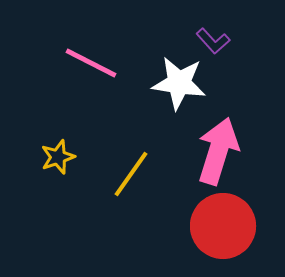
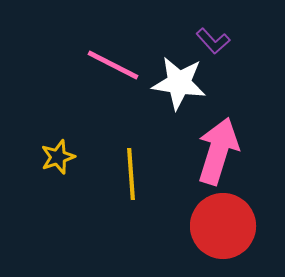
pink line: moved 22 px right, 2 px down
yellow line: rotated 39 degrees counterclockwise
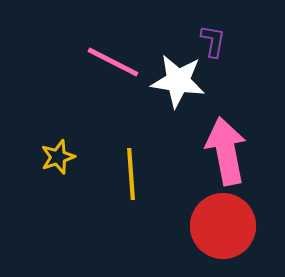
purple L-shape: rotated 128 degrees counterclockwise
pink line: moved 3 px up
white star: moved 1 px left, 2 px up
pink arrow: moved 8 px right; rotated 28 degrees counterclockwise
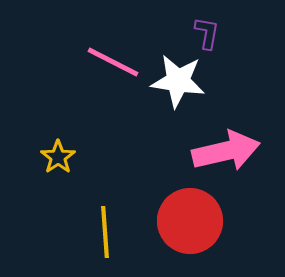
purple L-shape: moved 6 px left, 8 px up
pink arrow: rotated 88 degrees clockwise
yellow star: rotated 16 degrees counterclockwise
yellow line: moved 26 px left, 58 px down
red circle: moved 33 px left, 5 px up
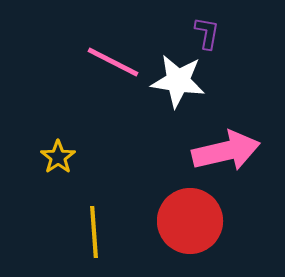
yellow line: moved 11 px left
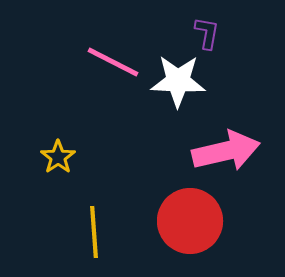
white star: rotated 6 degrees counterclockwise
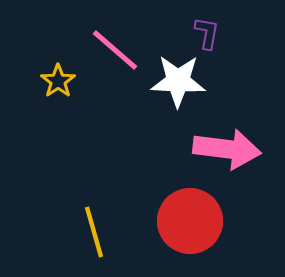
pink line: moved 2 px right, 12 px up; rotated 14 degrees clockwise
pink arrow: moved 1 px right, 2 px up; rotated 20 degrees clockwise
yellow star: moved 76 px up
yellow line: rotated 12 degrees counterclockwise
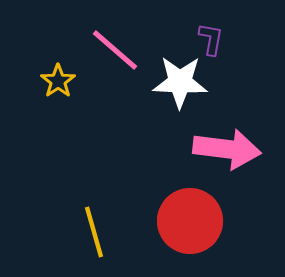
purple L-shape: moved 4 px right, 6 px down
white star: moved 2 px right, 1 px down
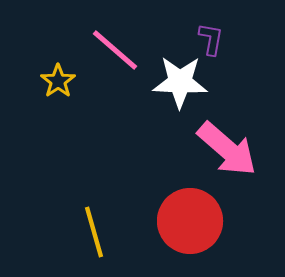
pink arrow: rotated 34 degrees clockwise
